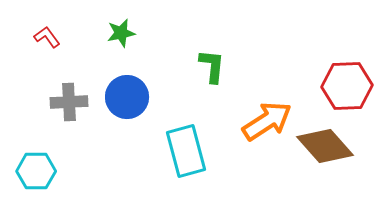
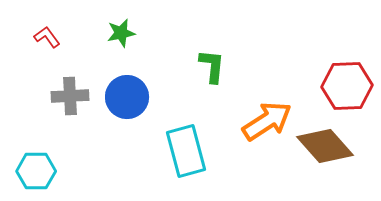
gray cross: moved 1 px right, 6 px up
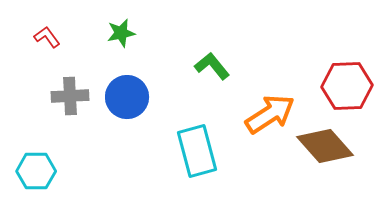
green L-shape: rotated 45 degrees counterclockwise
orange arrow: moved 3 px right, 7 px up
cyan rectangle: moved 11 px right
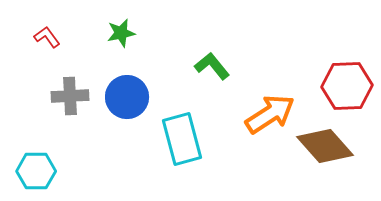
cyan rectangle: moved 15 px left, 12 px up
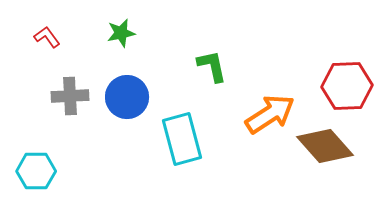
green L-shape: rotated 27 degrees clockwise
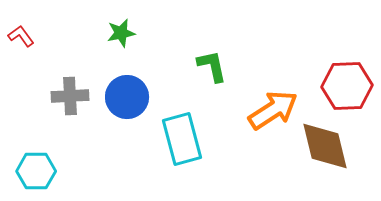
red L-shape: moved 26 px left, 1 px up
orange arrow: moved 3 px right, 4 px up
brown diamond: rotated 28 degrees clockwise
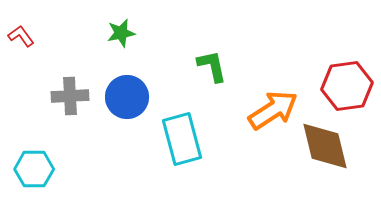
red hexagon: rotated 6 degrees counterclockwise
cyan hexagon: moved 2 px left, 2 px up
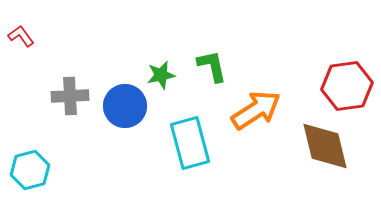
green star: moved 40 px right, 42 px down
blue circle: moved 2 px left, 9 px down
orange arrow: moved 17 px left
cyan rectangle: moved 8 px right, 4 px down
cyan hexagon: moved 4 px left, 1 px down; rotated 15 degrees counterclockwise
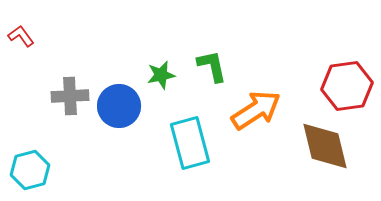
blue circle: moved 6 px left
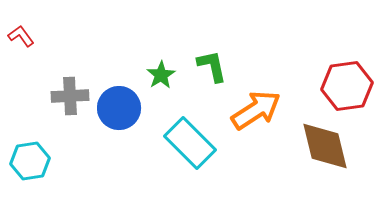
green star: rotated 20 degrees counterclockwise
blue circle: moved 2 px down
cyan rectangle: rotated 30 degrees counterclockwise
cyan hexagon: moved 9 px up; rotated 6 degrees clockwise
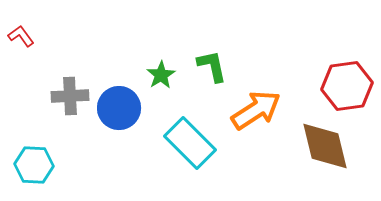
cyan hexagon: moved 4 px right, 4 px down; rotated 12 degrees clockwise
